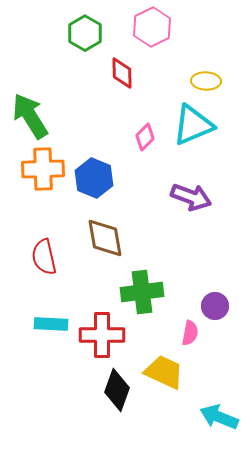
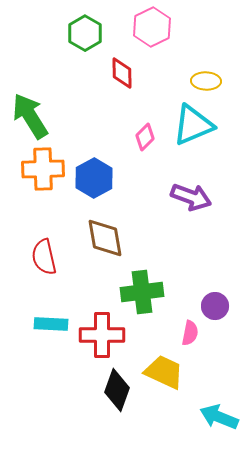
blue hexagon: rotated 9 degrees clockwise
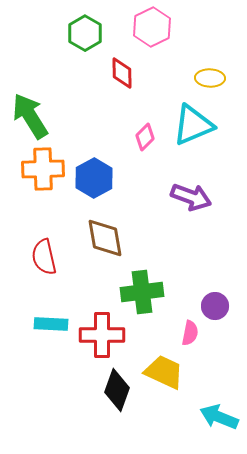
yellow ellipse: moved 4 px right, 3 px up
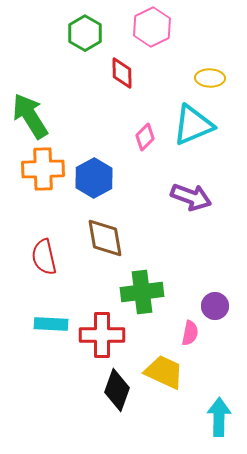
cyan arrow: rotated 69 degrees clockwise
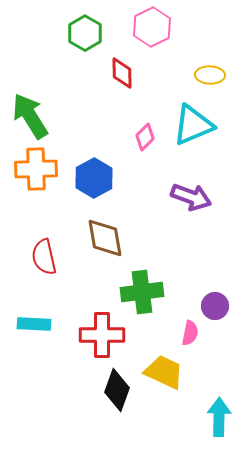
yellow ellipse: moved 3 px up
orange cross: moved 7 px left
cyan rectangle: moved 17 px left
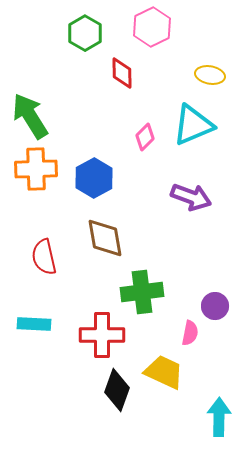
yellow ellipse: rotated 8 degrees clockwise
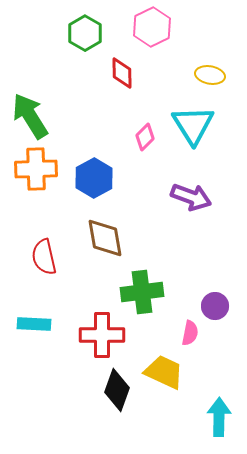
cyan triangle: rotated 39 degrees counterclockwise
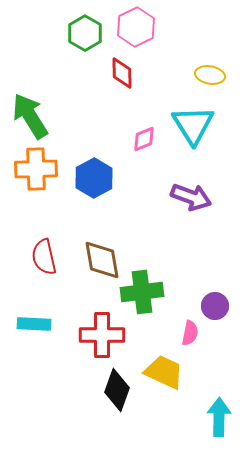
pink hexagon: moved 16 px left
pink diamond: moved 1 px left, 2 px down; rotated 24 degrees clockwise
brown diamond: moved 3 px left, 22 px down
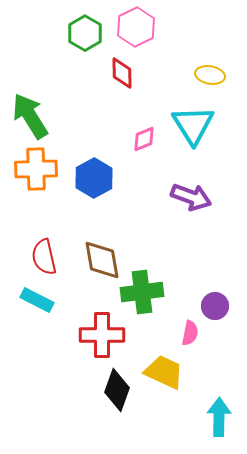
cyan rectangle: moved 3 px right, 24 px up; rotated 24 degrees clockwise
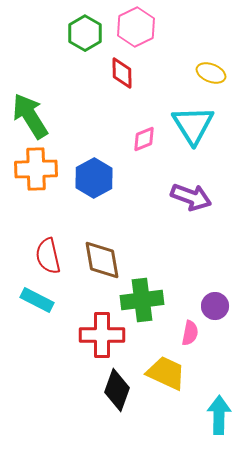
yellow ellipse: moved 1 px right, 2 px up; rotated 12 degrees clockwise
red semicircle: moved 4 px right, 1 px up
green cross: moved 8 px down
yellow trapezoid: moved 2 px right, 1 px down
cyan arrow: moved 2 px up
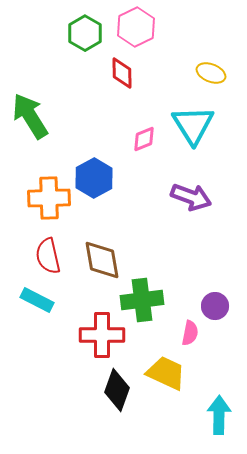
orange cross: moved 13 px right, 29 px down
